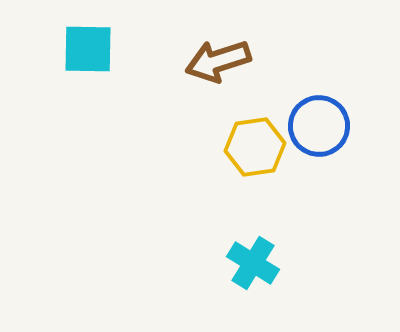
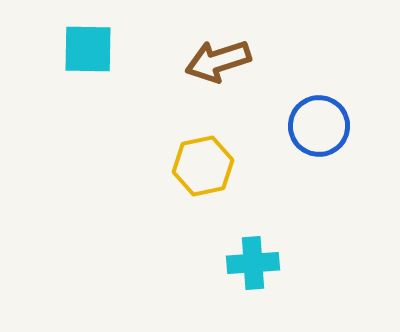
yellow hexagon: moved 52 px left, 19 px down; rotated 4 degrees counterclockwise
cyan cross: rotated 36 degrees counterclockwise
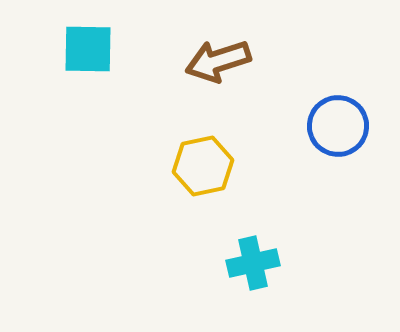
blue circle: moved 19 px right
cyan cross: rotated 9 degrees counterclockwise
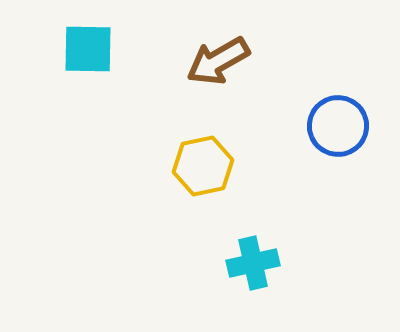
brown arrow: rotated 12 degrees counterclockwise
